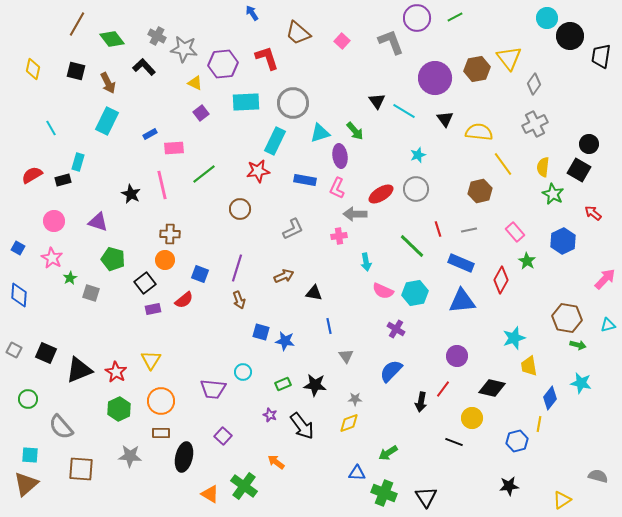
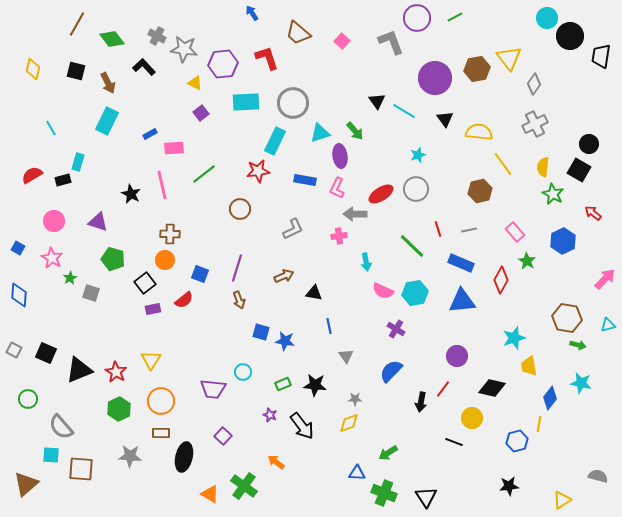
cyan square at (30, 455): moved 21 px right
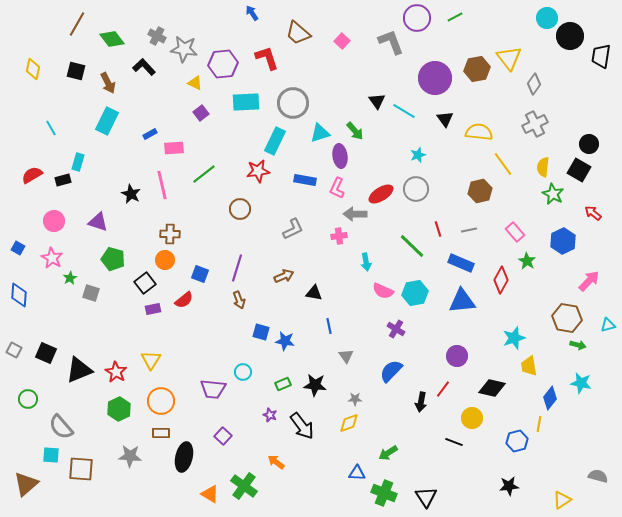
pink arrow at (605, 279): moved 16 px left, 2 px down
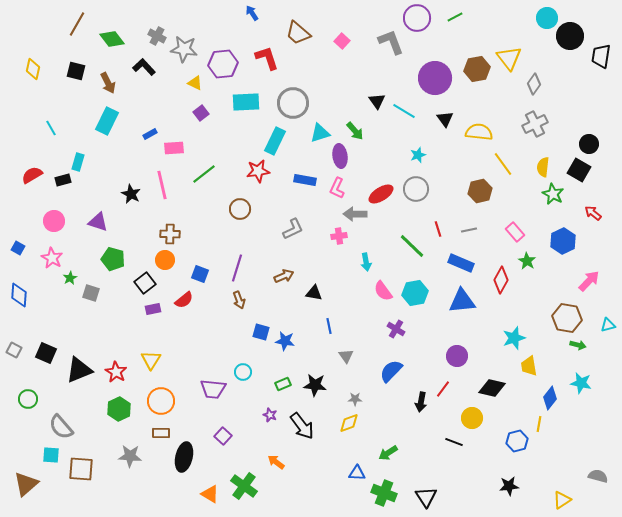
pink semicircle at (383, 291): rotated 30 degrees clockwise
